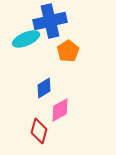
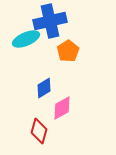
pink diamond: moved 2 px right, 2 px up
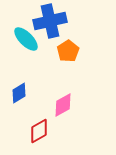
cyan ellipse: rotated 68 degrees clockwise
blue diamond: moved 25 px left, 5 px down
pink diamond: moved 1 px right, 3 px up
red diamond: rotated 45 degrees clockwise
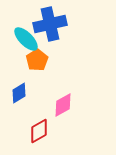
blue cross: moved 3 px down
orange pentagon: moved 31 px left, 9 px down
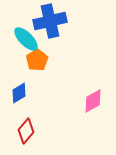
blue cross: moved 3 px up
pink diamond: moved 30 px right, 4 px up
red diamond: moved 13 px left; rotated 20 degrees counterclockwise
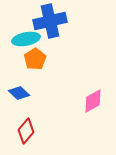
cyan ellipse: rotated 56 degrees counterclockwise
orange pentagon: moved 2 px left, 1 px up
blue diamond: rotated 75 degrees clockwise
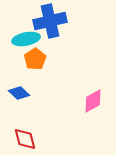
red diamond: moved 1 px left, 8 px down; rotated 55 degrees counterclockwise
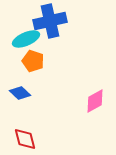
cyan ellipse: rotated 12 degrees counterclockwise
orange pentagon: moved 2 px left, 2 px down; rotated 20 degrees counterclockwise
blue diamond: moved 1 px right
pink diamond: moved 2 px right
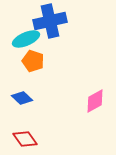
blue diamond: moved 2 px right, 5 px down
red diamond: rotated 20 degrees counterclockwise
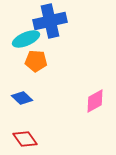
orange pentagon: moved 3 px right; rotated 15 degrees counterclockwise
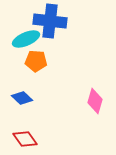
blue cross: rotated 20 degrees clockwise
pink diamond: rotated 45 degrees counterclockwise
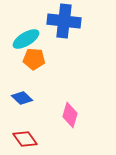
blue cross: moved 14 px right
cyan ellipse: rotated 8 degrees counterclockwise
orange pentagon: moved 2 px left, 2 px up
pink diamond: moved 25 px left, 14 px down
